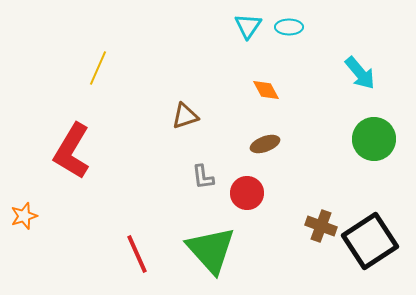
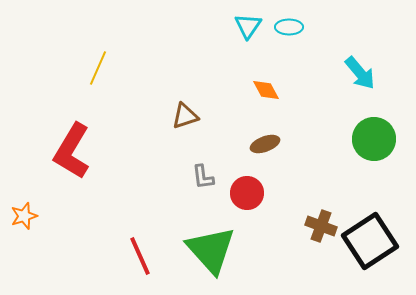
red line: moved 3 px right, 2 px down
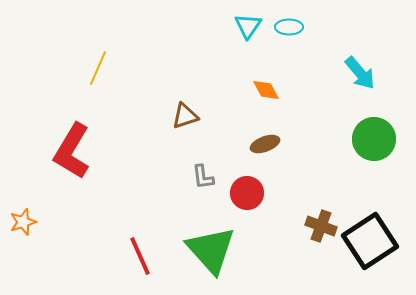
orange star: moved 1 px left, 6 px down
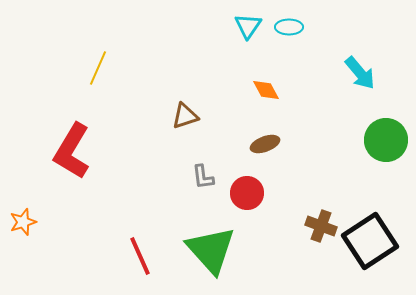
green circle: moved 12 px right, 1 px down
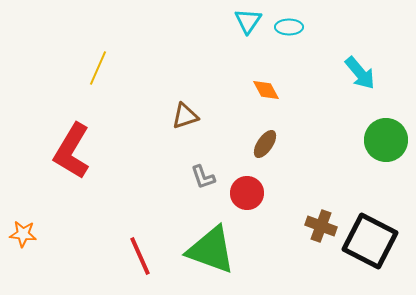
cyan triangle: moved 5 px up
brown ellipse: rotated 36 degrees counterclockwise
gray L-shape: rotated 12 degrees counterclockwise
orange star: moved 12 px down; rotated 24 degrees clockwise
black square: rotated 30 degrees counterclockwise
green triangle: rotated 28 degrees counterclockwise
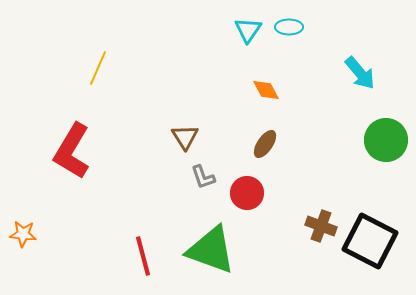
cyan triangle: moved 9 px down
brown triangle: moved 21 px down; rotated 44 degrees counterclockwise
red line: moved 3 px right; rotated 9 degrees clockwise
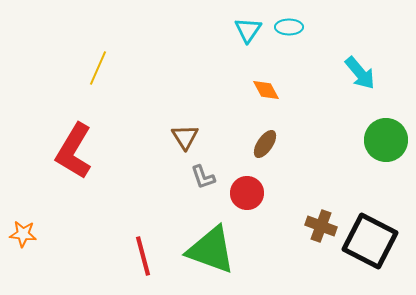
red L-shape: moved 2 px right
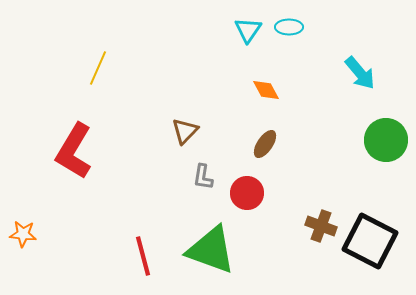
brown triangle: moved 6 px up; rotated 16 degrees clockwise
gray L-shape: rotated 28 degrees clockwise
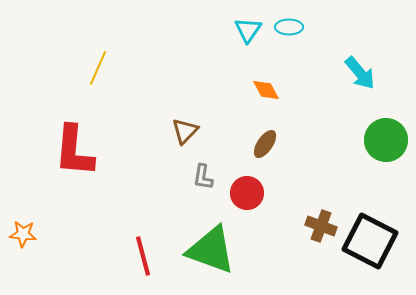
red L-shape: rotated 26 degrees counterclockwise
